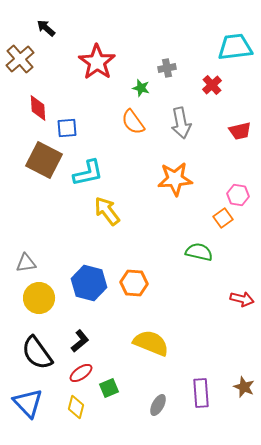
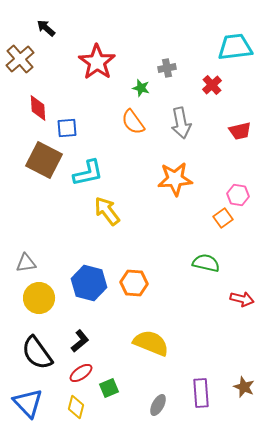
green semicircle: moved 7 px right, 11 px down
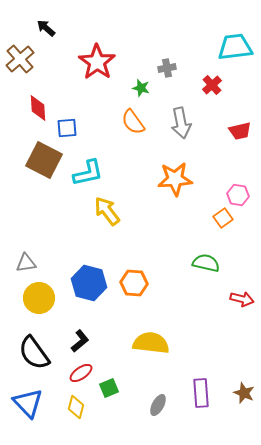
yellow semicircle: rotated 15 degrees counterclockwise
black semicircle: moved 3 px left
brown star: moved 6 px down
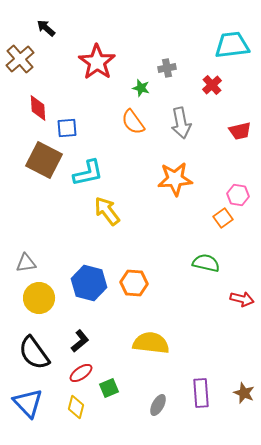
cyan trapezoid: moved 3 px left, 2 px up
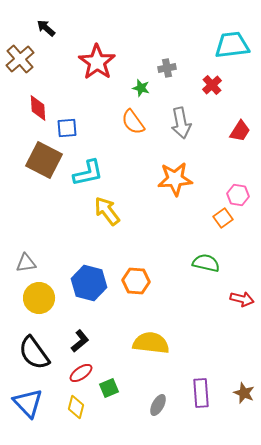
red trapezoid: rotated 45 degrees counterclockwise
orange hexagon: moved 2 px right, 2 px up
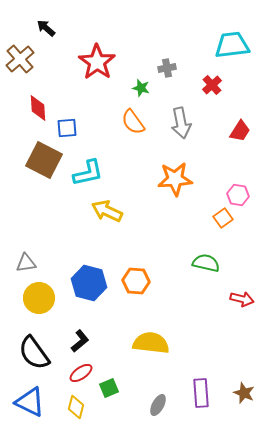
yellow arrow: rotated 28 degrees counterclockwise
blue triangle: moved 2 px right, 1 px up; rotated 20 degrees counterclockwise
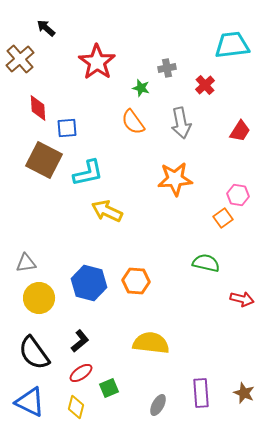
red cross: moved 7 px left
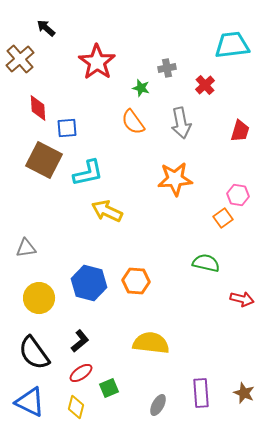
red trapezoid: rotated 15 degrees counterclockwise
gray triangle: moved 15 px up
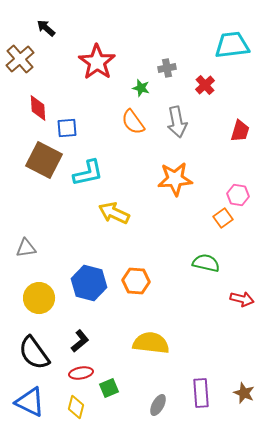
gray arrow: moved 4 px left, 1 px up
yellow arrow: moved 7 px right, 2 px down
red ellipse: rotated 25 degrees clockwise
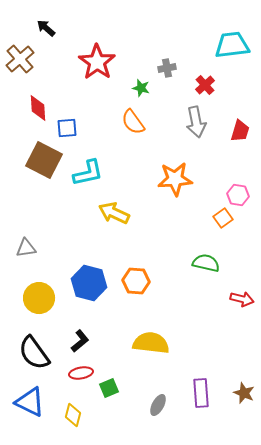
gray arrow: moved 19 px right
yellow diamond: moved 3 px left, 8 px down
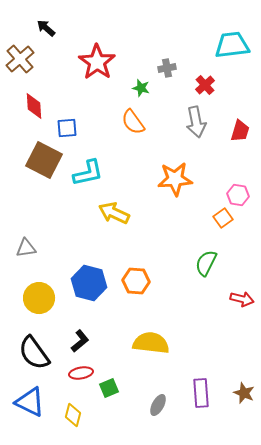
red diamond: moved 4 px left, 2 px up
green semicircle: rotated 76 degrees counterclockwise
